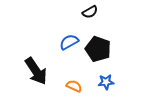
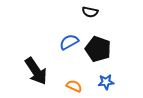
black semicircle: rotated 42 degrees clockwise
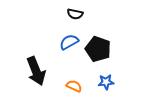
black semicircle: moved 15 px left, 2 px down
black arrow: rotated 12 degrees clockwise
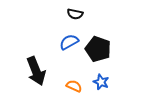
blue star: moved 5 px left; rotated 28 degrees clockwise
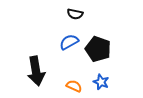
black arrow: rotated 12 degrees clockwise
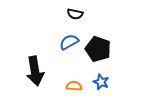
black arrow: moved 1 px left
orange semicircle: rotated 21 degrees counterclockwise
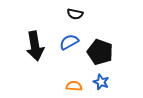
black pentagon: moved 2 px right, 3 px down
black arrow: moved 25 px up
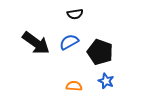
black semicircle: rotated 21 degrees counterclockwise
black arrow: moved 1 px right, 3 px up; rotated 44 degrees counterclockwise
blue star: moved 5 px right, 1 px up
